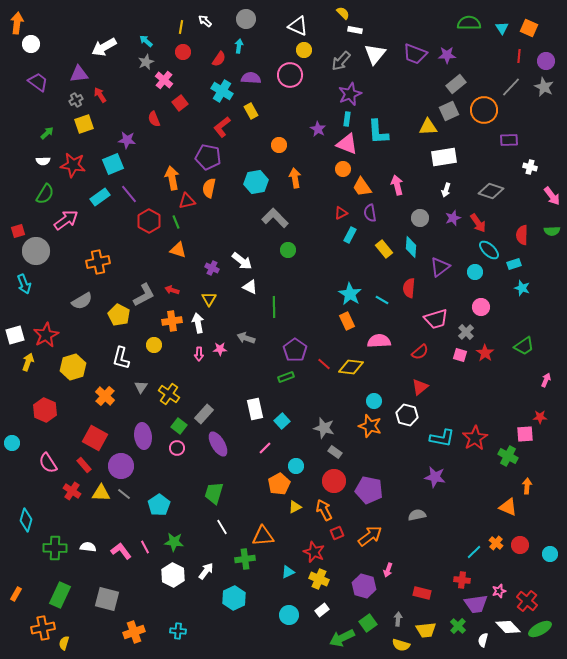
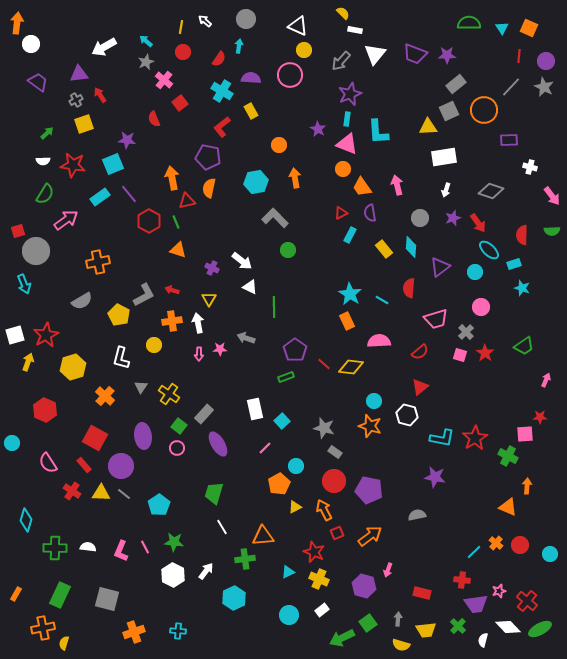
pink L-shape at (121, 551): rotated 120 degrees counterclockwise
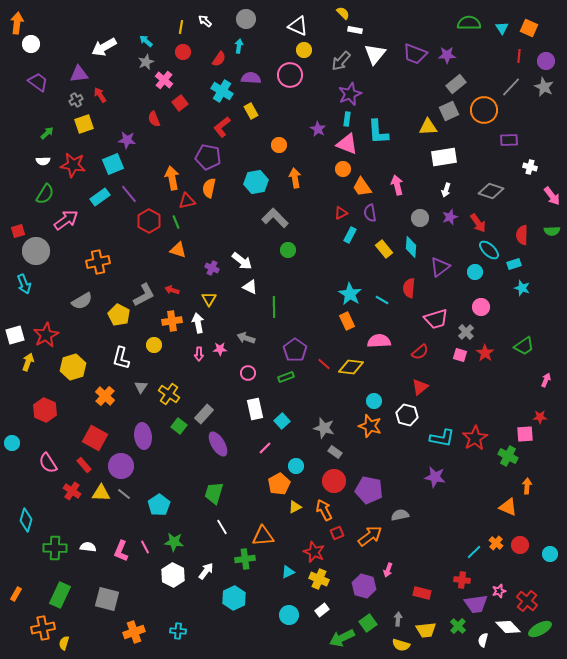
purple star at (453, 218): moved 3 px left, 1 px up
pink circle at (177, 448): moved 71 px right, 75 px up
gray semicircle at (417, 515): moved 17 px left
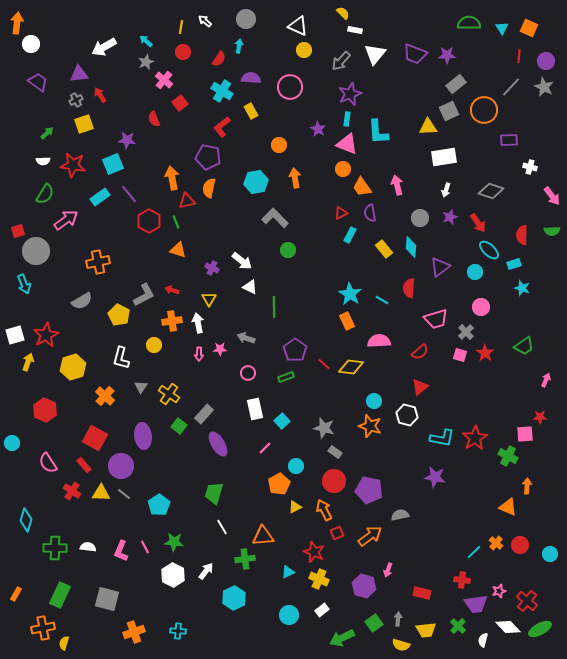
pink circle at (290, 75): moved 12 px down
green square at (368, 623): moved 6 px right
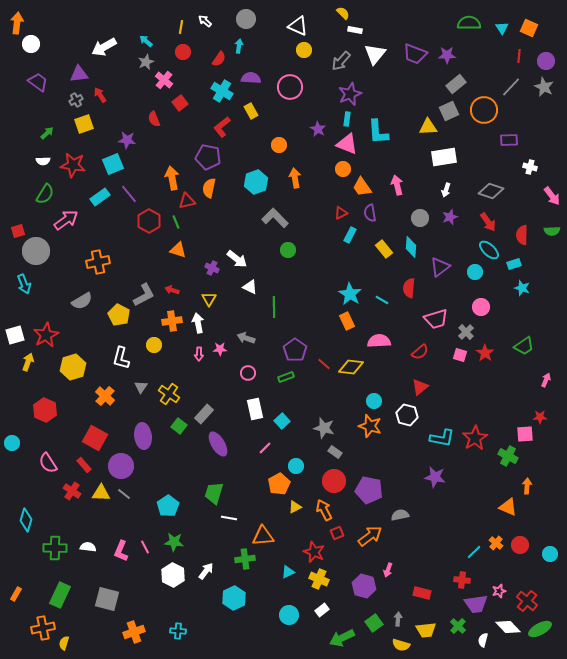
cyan hexagon at (256, 182): rotated 10 degrees counterclockwise
red arrow at (478, 223): moved 10 px right, 1 px up
white arrow at (242, 261): moved 5 px left, 2 px up
cyan pentagon at (159, 505): moved 9 px right, 1 px down
white line at (222, 527): moved 7 px right, 9 px up; rotated 49 degrees counterclockwise
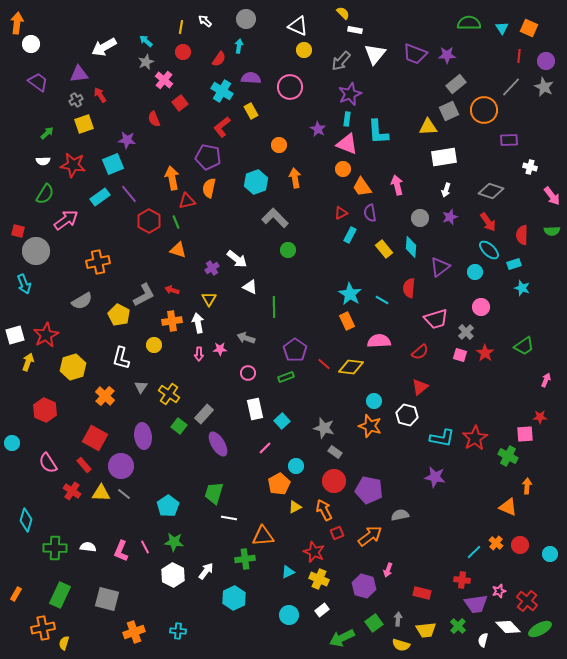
red square at (18, 231): rotated 32 degrees clockwise
purple cross at (212, 268): rotated 32 degrees clockwise
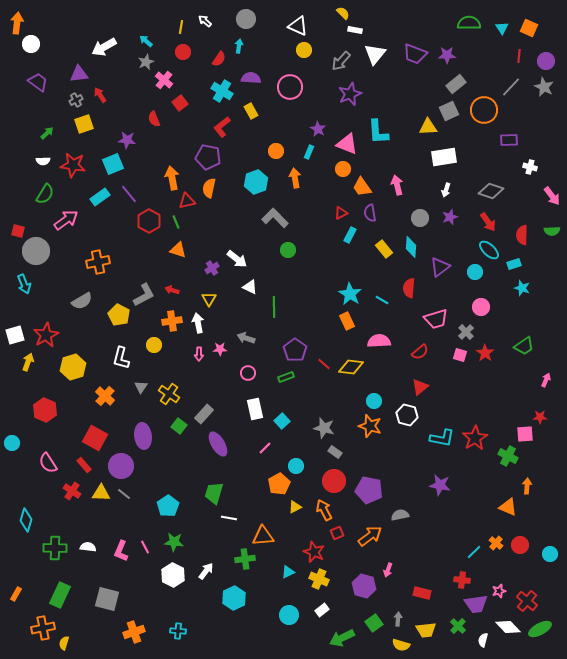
cyan rectangle at (347, 119): moved 38 px left, 33 px down; rotated 16 degrees clockwise
orange circle at (279, 145): moved 3 px left, 6 px down
purple star at (435, 477): moved 5 px right, 8 px down
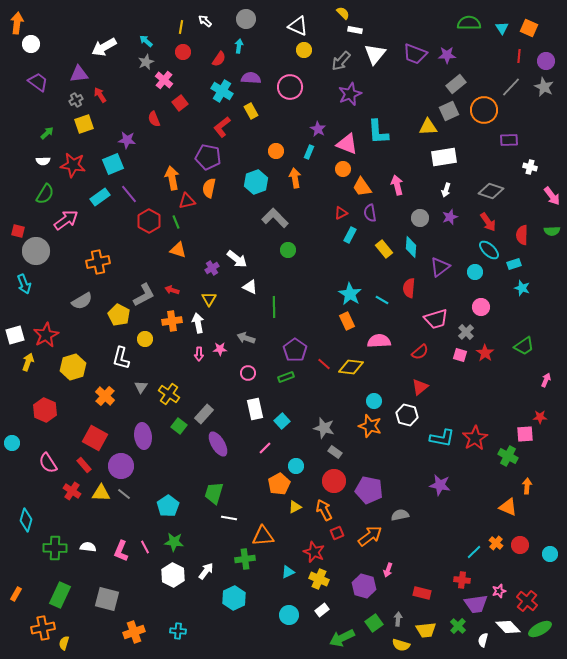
yellow circle at (154, 345): moved 9 px left, 6 px up
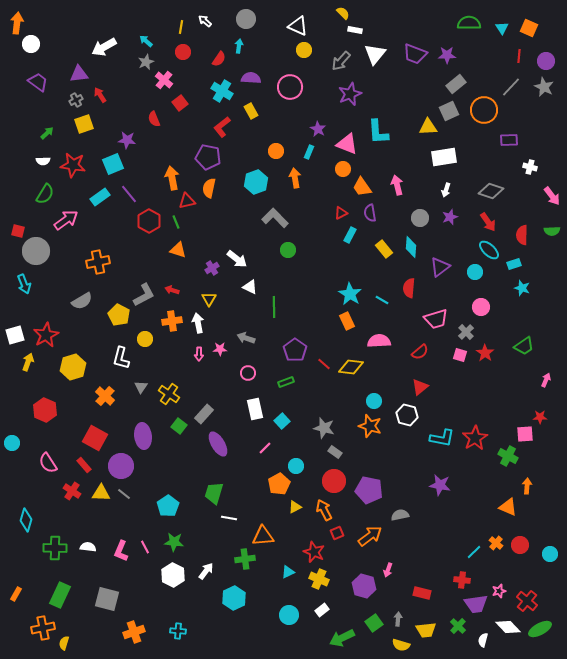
green rectangle at (286, 377): moved 5 px down
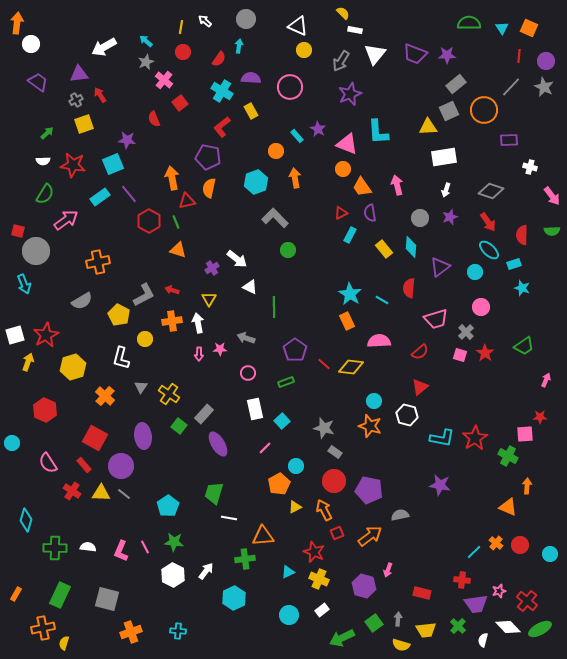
gray arrow at (341, 61): rotated 10 degrees counterclockwise
cyan rectangle at (309, 152): moved 12 px left, 16 px up; rotated 64 degrees counterclockwise
orange cross at (134, 632): moved 3 px left
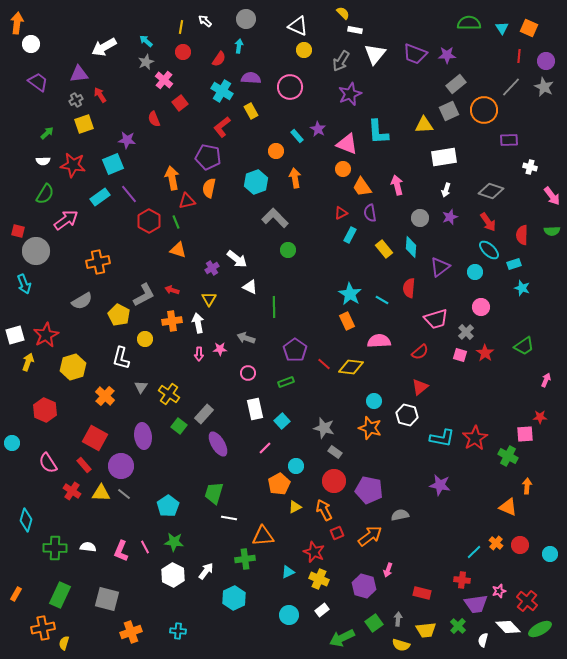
yellow triangle at (428, 127): moved 4 px left, 2 px up
orange star at (370, 426): moved 2 px down
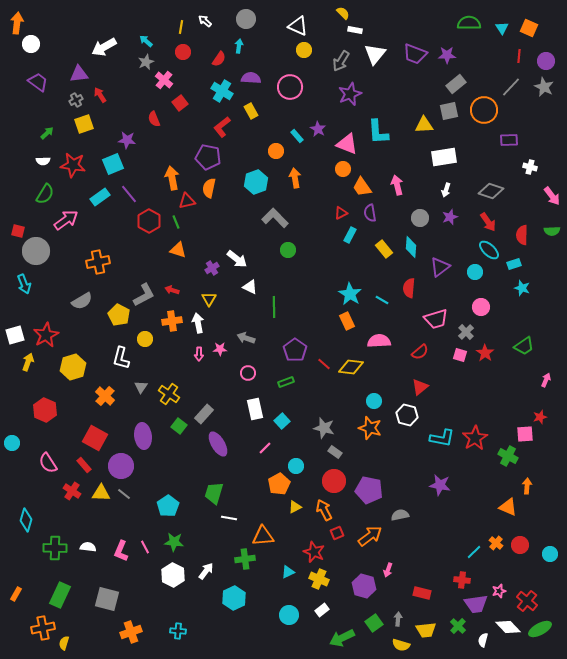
gray square at (449, 111): rotated 12 degrees clockwise
red star at (540, 417): rotated 16 degrees counterclockwise
